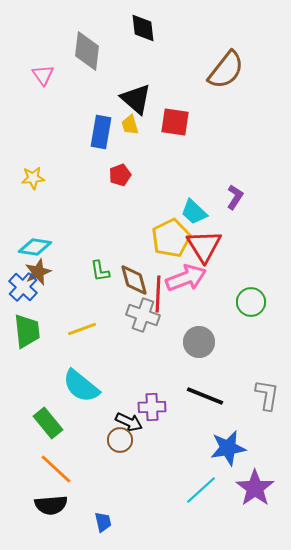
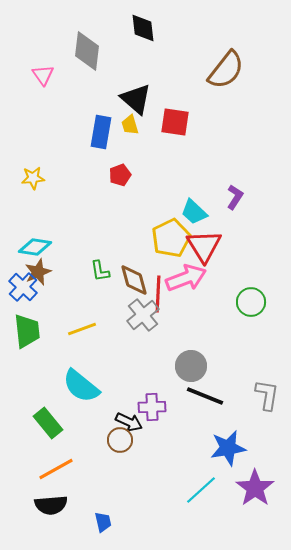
gray cross: rotated 32 degrees clockwise
gray circle: moved 8 px left, 24 px down
orange line: rotated 72 degrees counterclockwise
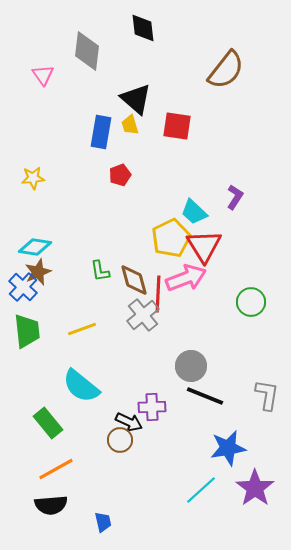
red square: moved 2 px right, 4 px down
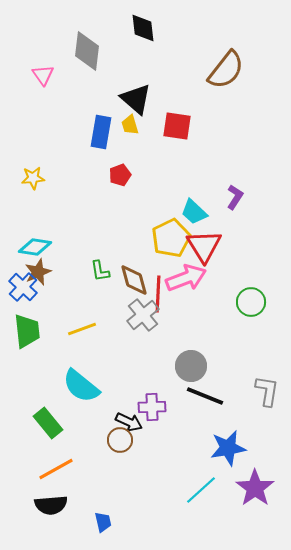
gray L-shape: moved 4 px up
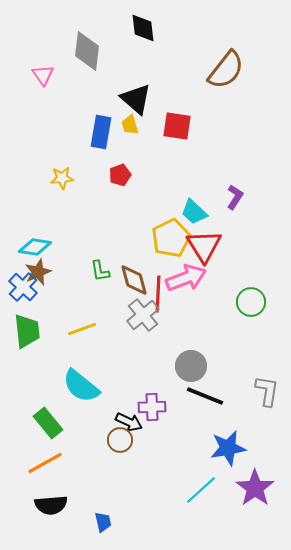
yellow star: moved 29 px right
orange line: moved 11 px left, 6 px up
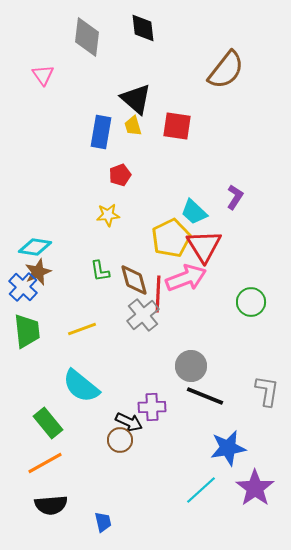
gray diamond: moved 14 px up
yellow trapezoid: moved 3 px right, 1 px down
yellow star: moved 46 px right, 37 px down
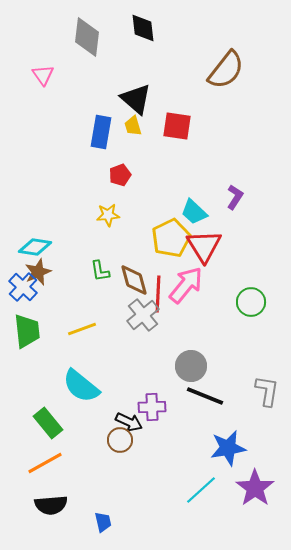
pink arrow: moved 7 px down; rotated 30 degrees counterclockwise
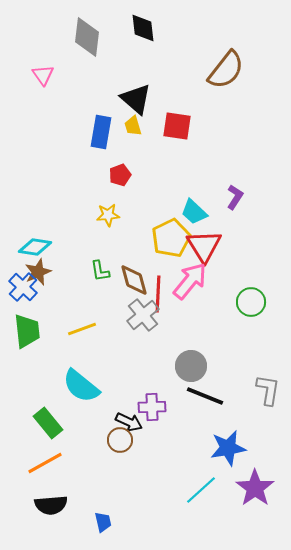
pink arrow: moved 4 px right, 4 px up
gray L-shape: moved 1 px right, 1 px up
